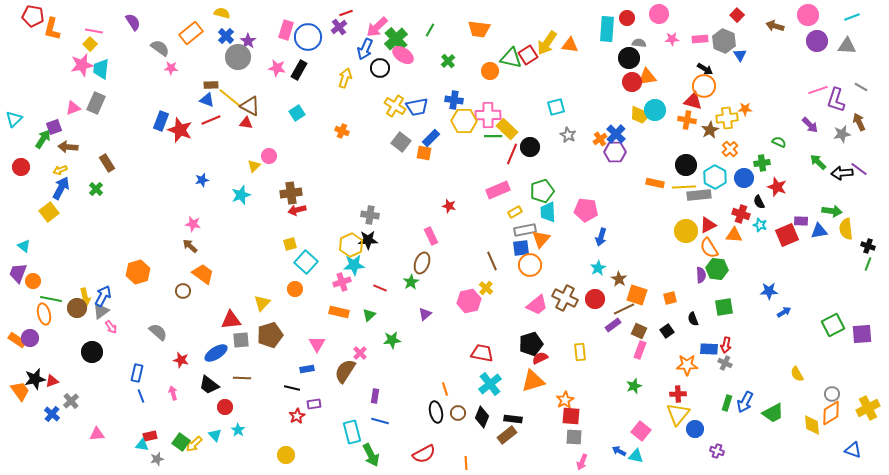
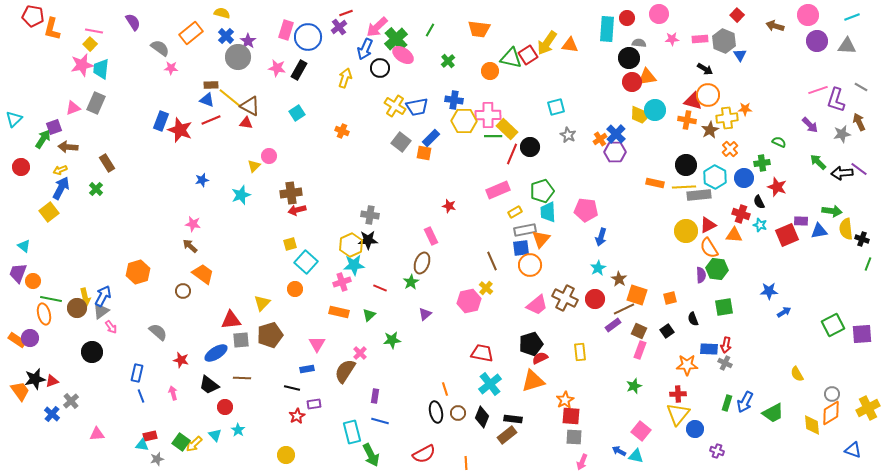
orange circle at (704, 86): moved 4 px right, 9 px down
black cross at (868, 246): moved 6 px left, 7 px up
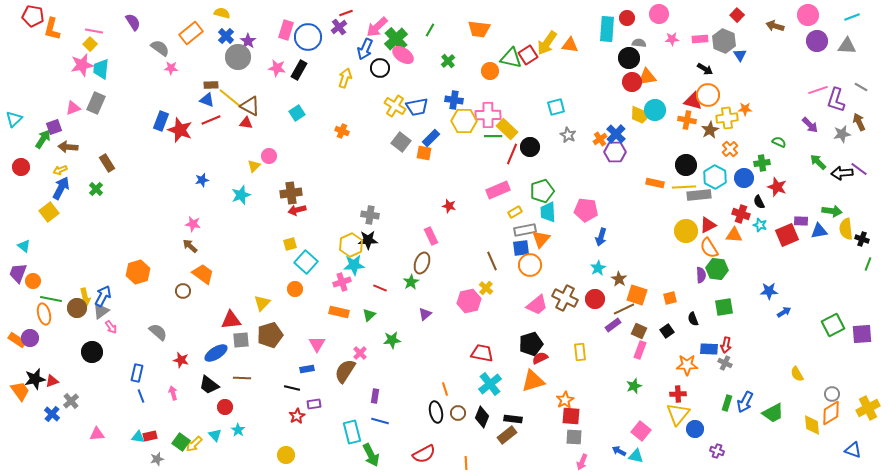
cyan triangle at (142, 445): moved 4 px left, 8 px up
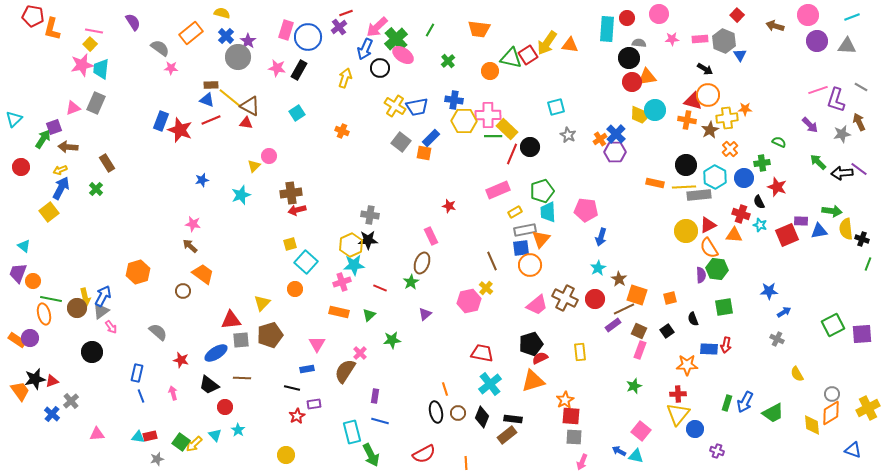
gray cross at (725, 363): moved 52 px right, 24 px up
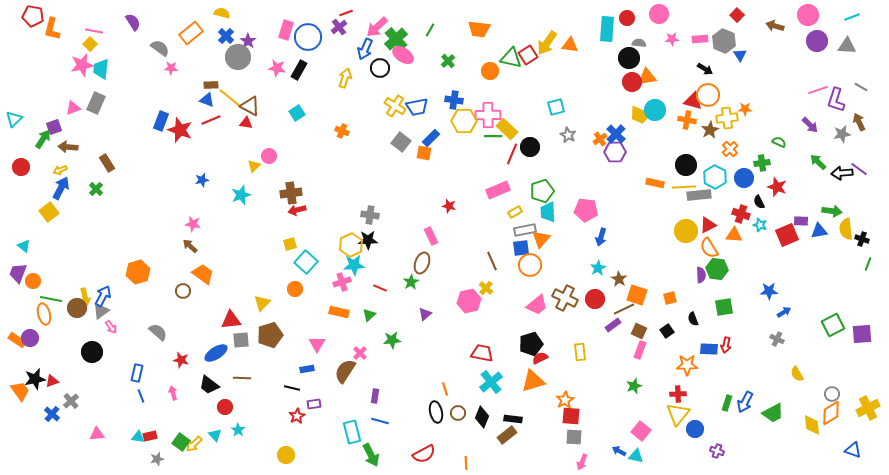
cyan cross at (490, 384): moved 1 px right, 2 px up
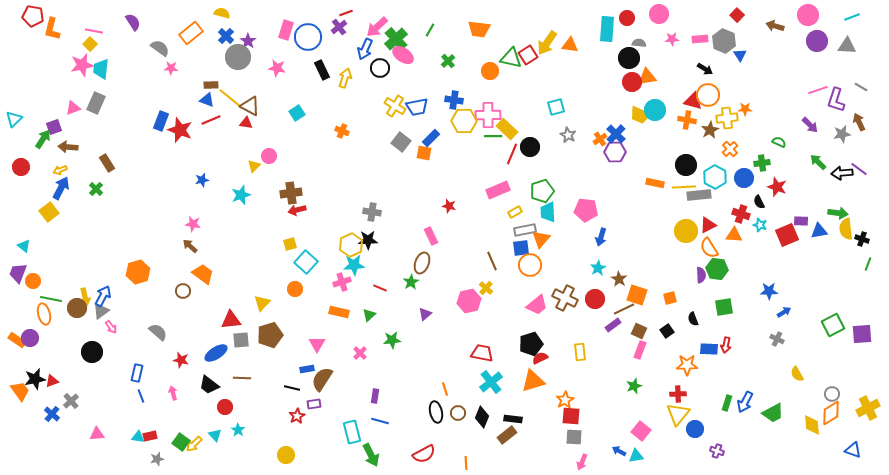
black rectangle at (299, 70): moved 23 px right; rotated 54 degrees counterclockwise
green arrow at (832, 211): moved 6 px right, 2 px down
gray cross at (370, 215): moved 2 px right, 3 px up
brown semicircle at (345, 371): moved 23 px left, 8 px down
cyan triangle at (636, 456): rotated 21 degrees counterclockwise
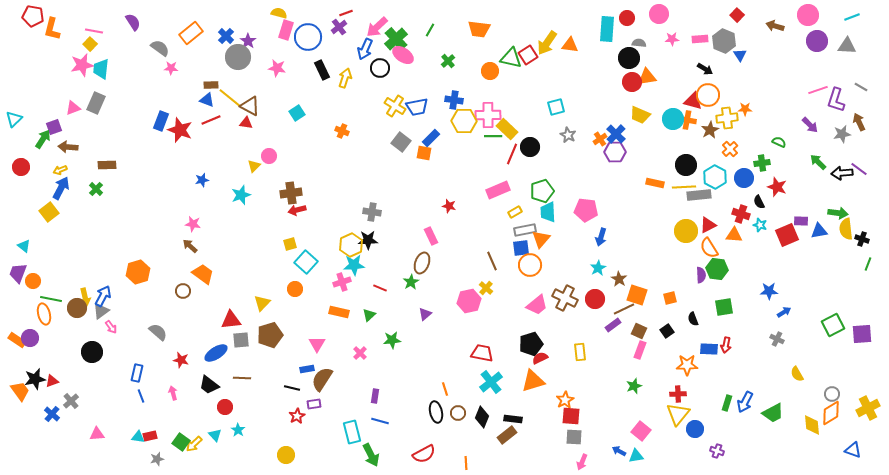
yellow semicircle at (222, 13): moved 57 px right
cyan circle at (655, 110): moved 18 px right, 9 px down
brown rectangle at (107, 163): moved 2 px down; rotated 60 degrees counterclockwise
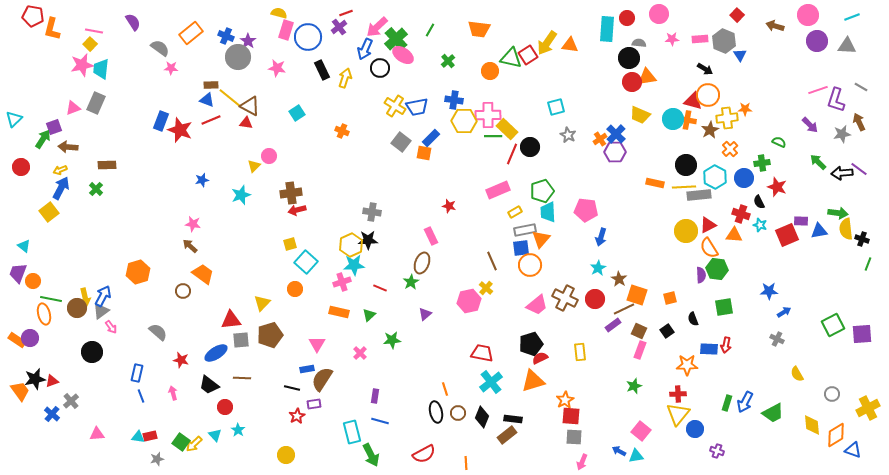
blue cross at (226, 36): rotated 21 degrees counterclockwise
orange diamond at (831, 413): moved 5 px right, 22 px down
